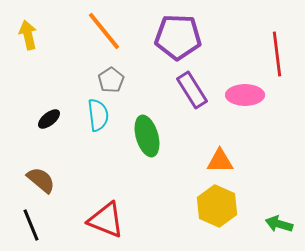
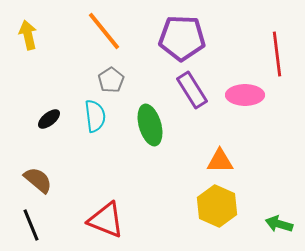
purple pentagon: moved 4 px right, 1 px down
cyan semicircle: moved 3 px left, 1 px down
green ellipse: moved 3 px right, 11 px up
brown semicircle: moved 3 px left
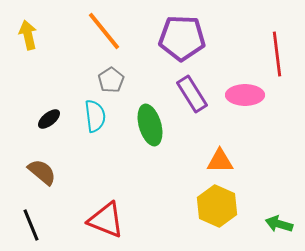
purple rectangle: moved 4 px down
brown semicircle: moved 4 px right, 8 px up
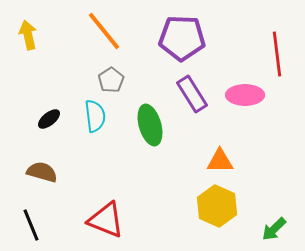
brown semicircle: rotated 24 degrees counterclockwise
green arrow: moved 5 px left, 5 px down; rotated 60 degrees counterclockwise
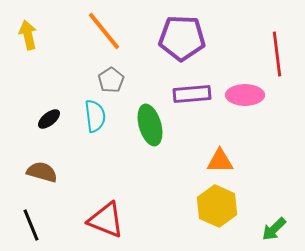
purple rectangle: rotated 63 degrees counterclockwise
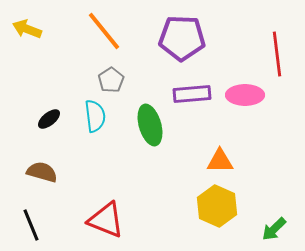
yellow arrow: moved 1 px left, 6 px up; rotated 56 degrees counterclockwise
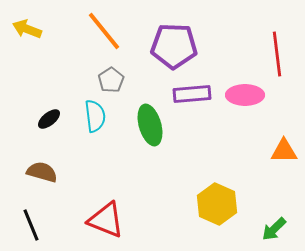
purple pentagon: moved 8 px left, 8 px down
orange triangle: moved 64 px right, 10 px up
yellow hexagon: moved 2 px up
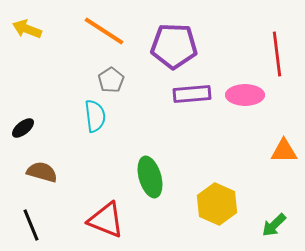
orange line: rotated 18 degrees counterclockwise
black ellipse: moved 26 px left, 9 px down
green ellipse: moved 52 px down
green arrow: moved 4 px up
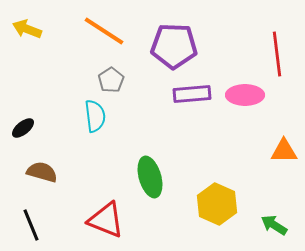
green arrow: rotated 76 degrees clockwise
